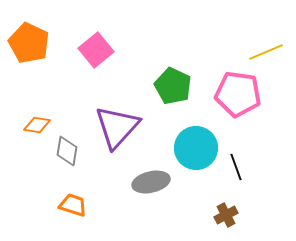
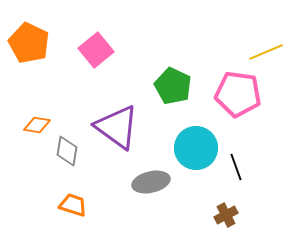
purple triangle: rotated 36 degrees counterclockwise
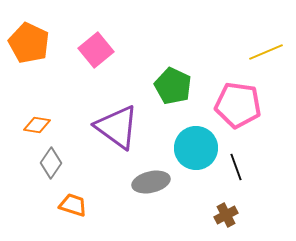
pink pentagon: moved 11 px down
gray diamond: moved 16 px left, 12 px down; rotated 24 degrees clockwise
